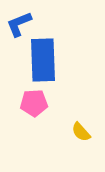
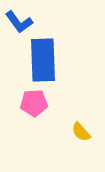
blue L-shape: moved 2 px up; rotated 104 degrees counterclockwise
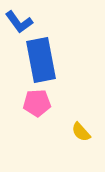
blue rectangle: moved 2 px left; rotated 9 degrees counterclockwise
pink pentagon: moved 3 px right
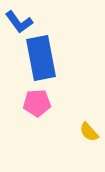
blue rectangle: moved 2 px up
yellow semicircle: moved 8 px right
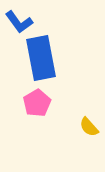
pink pentagon: rotated 28 degrees counterclockwise
yellow semicircle: moved 5 px up
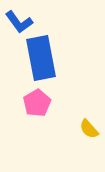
yellow semicircle: moved 2 px down
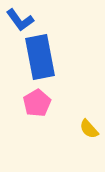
blue L-shape: moved 1 px right, 2 px up
blue rectangle: moved 1 px left, 1 px up
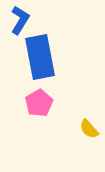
blue L-shape: rotated 112 degrees counterclockwise
pink pentagon: moved 2 px right
